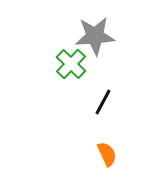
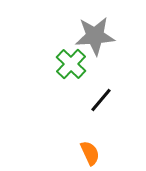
black line: moved 2 px left, 2 px up; rotated 12 degrees clockwise
orange semicircle: moved 17 px left, 1 px up
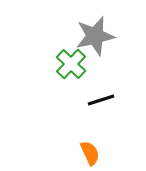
gray star: rotated 9 degrees counterclockwise
black line: rotated 32 degrees clockwise
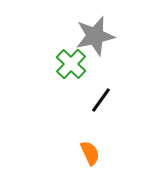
black line: rotated 36 degrees counterclockwise
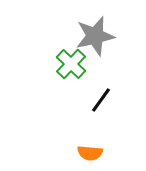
orange semicircle: rotated 120 degrees clockwise
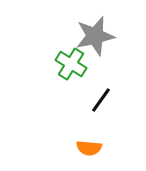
green cross: rotated 12 degrees counterclockwise
orange semicircle: moved 1 px left, 5 px up
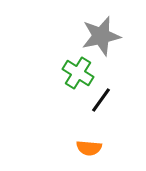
gray star: moved 6 px right
green cross: moved 7 px right, 9 px down
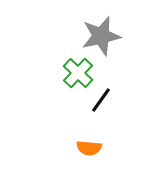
green cross: rotated 12 degrees clockwise
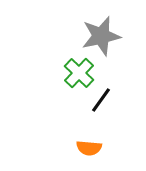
green cross: moved 1 px right
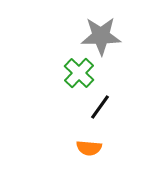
gray star: rotated 12 degrees clockwise
black line: moved 1 px left, 7 px down
